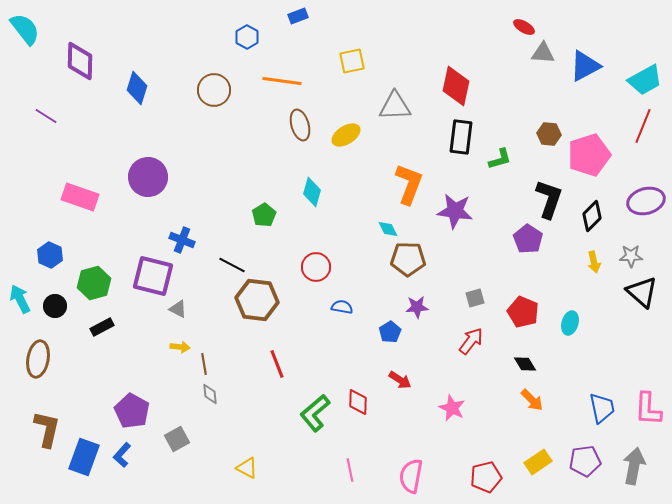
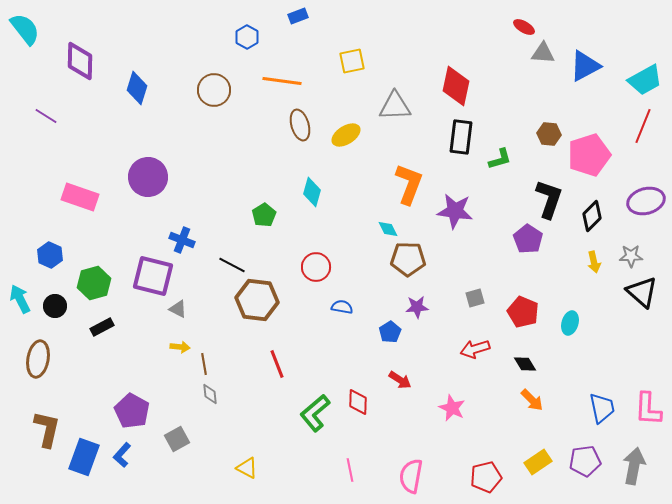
red arrow at (471, 341): moved 4 px right, 8 px down; rotated 144 degrees counterclockwise
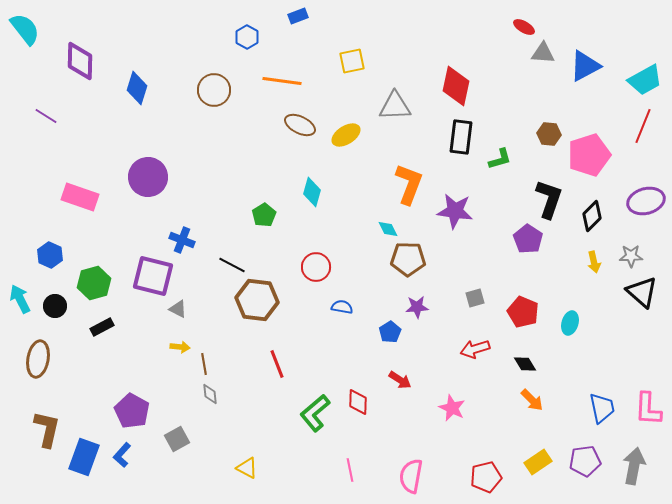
brown ellipse at (300, 125): rotated 48 degrees counterclockwise
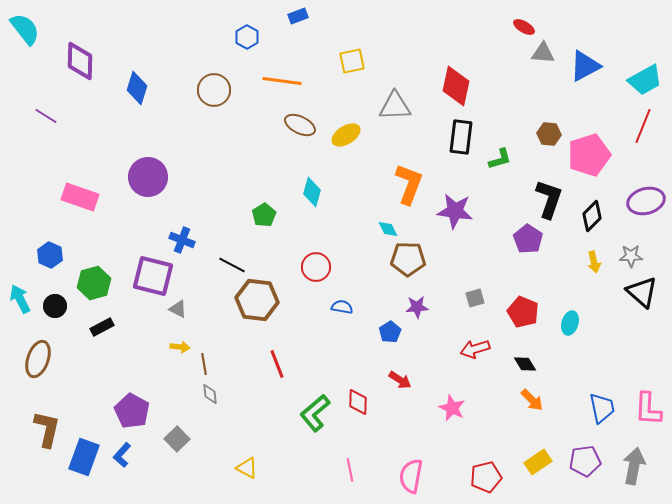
brown ellipse at (38, 359): rotated 9 degrees clockwise
gray square at (177, 439): rotated 15 degrees counterclockwise
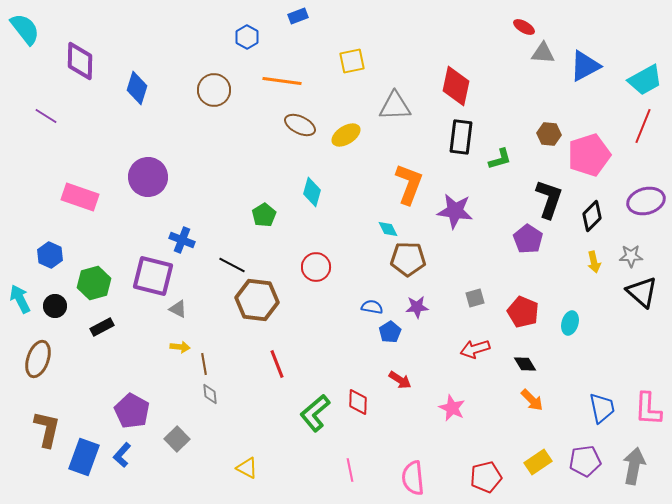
blue semicircle at (342, 307): moved 30 px right
pink semicircle at (411, 476): moved 2 px right, 2 px down; rotated 16 degrees counterclockwise
